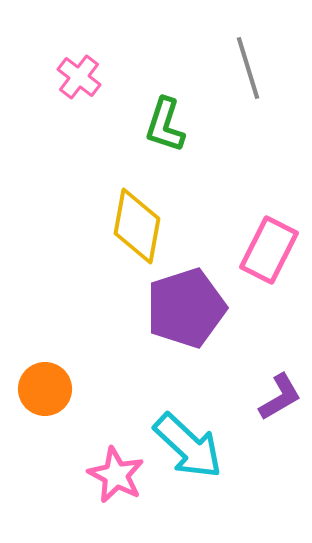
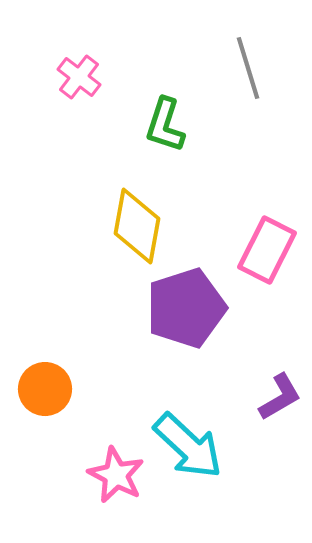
pink rectangle: moved 2 px left
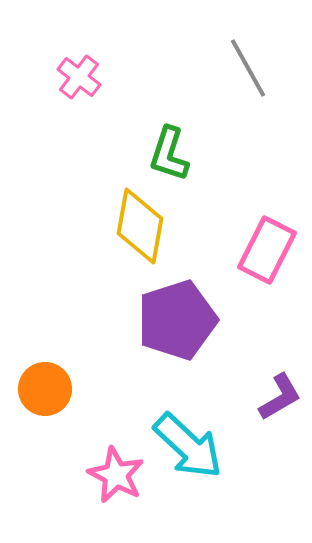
gray line: rotated 12 degrees counterclockwise
green L-shape: moved 4 px right, 29 px down
yellow diamond: moved 3 px right
purple pentagon: moved 9 px left, 12 px down
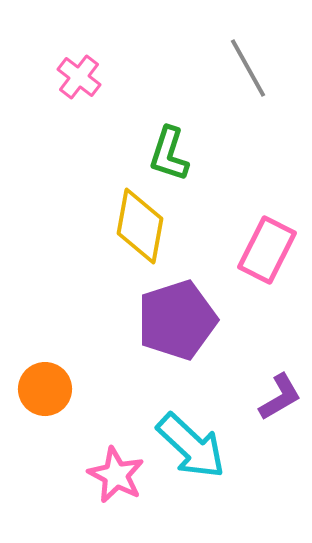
cyan arrow: moved 3 px right
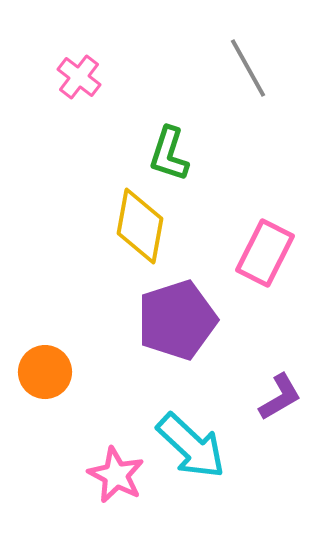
pink rectangle: moved 2 px left, 3 px down
orange circle: moved 17 px up
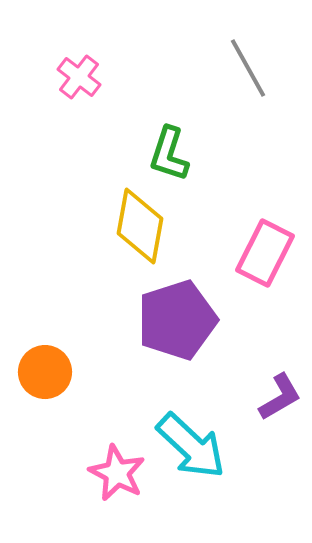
pink star: moved 1 px right, 2 px up
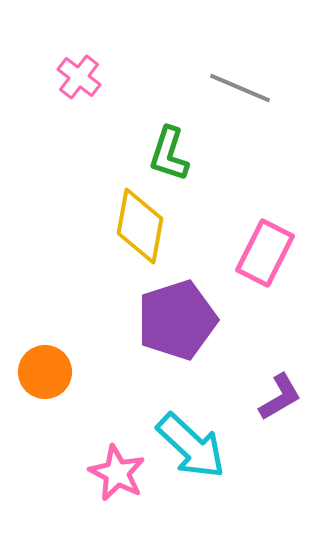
gray line: moved 8 px left, 20 px down; rotated 38 degrees counterclockwise
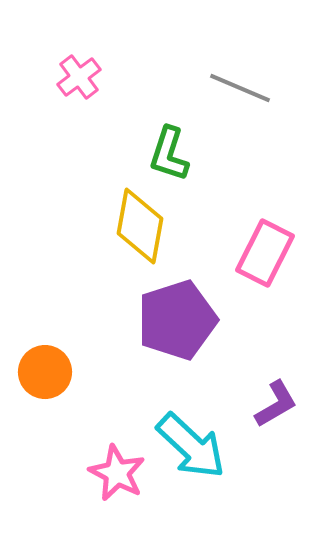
pink cross: rotated 15 degrees clockwise
purple L-shape: moved 4 px left, 7 px down
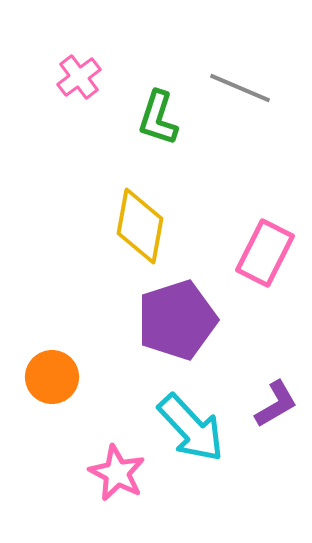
green L-shape: moved 11 px left, 36 px up
orange circle: moved 7 px right, 5 px down
cyan arrow: moved 18 px up; rotated 4 degrees clockwise
